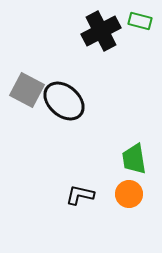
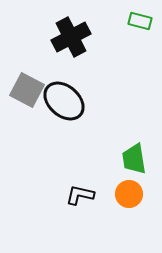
black cross: moved 30 px left, 6 px down
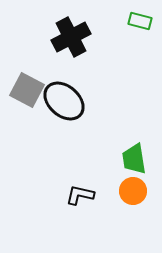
orange circle: moved 4 px right, 3 px up
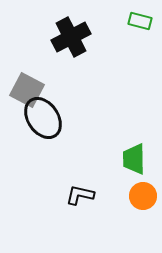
black ellipse: moved 21 px left, 17 px down; rotated 15 degrees clockwise
green trapezoid: rotated 8 degrees clockwise
orange circle: moved 10 px right, 5 px down
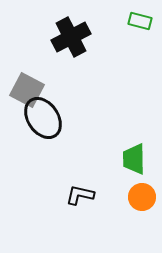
orange circle: moved 1 px left, 1 px down
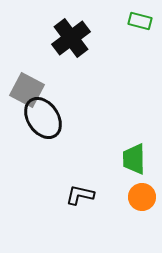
black cross: moved 1 px down; rotated 9 degrees counterclockwise
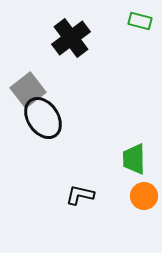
gray square: moved 1 px right; rotated 24 degrees clockwise
orange circle: moved 2 px right, 1 px up
